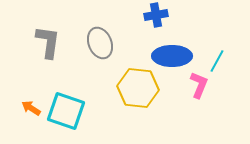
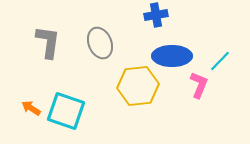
cyan line: moved 3 px right; rotated 15 degrees clockwise
yellow hexagon: moved 2 px up; rotated 12 degrees counterclockwise
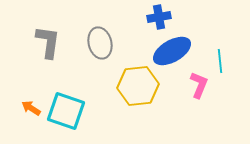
blue cross: moved 3 px right, 2 px down
gray ellipse: rotated 8 degrees clockwise
blue ellipse: moved 5 px up; rotated 30 degrees counterclockwise
cyan line: rotated 50 degrees counterclockwise
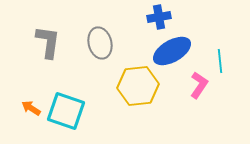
pink L-shape: rotated 12 degrees clockwise
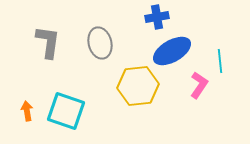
blue cross: moved 2 px left
orange arrow: moved 4 px left, 3 px down; rotated 48 degrees clockwise
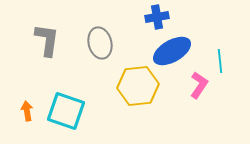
gray L-shape: moved 1 px left, 2 px up
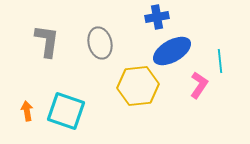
gray L-shape: moved 1 px down
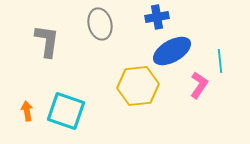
gray ellipse: moved 19 px up
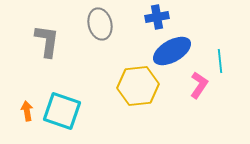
cyan square: moved 4 px left
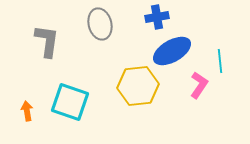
cyan square: moved 8 px right, 9 px up
